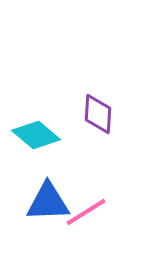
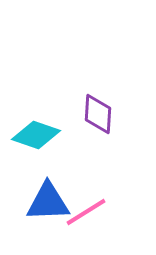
cyan diamond: rotated 21 degrees counterclockwise
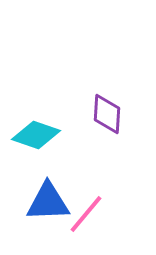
purple diamond: moved 9 px right
pink line: moved 2 px down; rotated 18 degrees counterclockwise
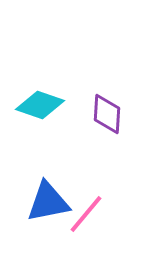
cyan diamond: moved 4 px right, 30 px up
blue triangle: rotated 9 degrees counterclockwise
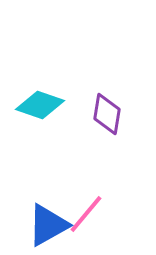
purple diamond: rotated 6 degrees clockwise
blue triangle: moved 23 px down; rotated 18 degrees counterclockwise
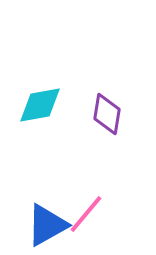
cyan diamond: rotated 30 degrees counterclockwise
blue triangle: moved 1 px left
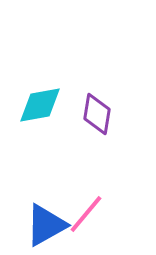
purple diamond: moved 10 px left
blue triangle: moved 1 px left
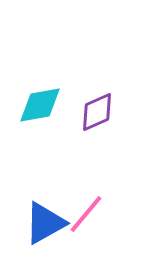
purple diamond: moved 2 px up; rotated 57 degrees clockwise
blue triangle: moved 1 px left, 2 px up
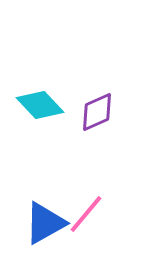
cyan diamond: rotated 57 degrees clockwise
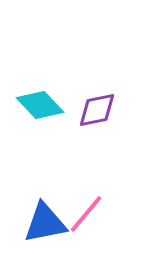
purple diamond: moved 2 px up; rotated 12 degrees clockwise
blue triangle: rotated 18 degrees clockwise
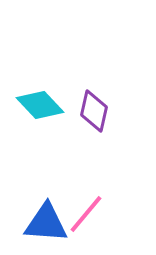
purple diamond: moved 3 px left, 1 px down; rotated 66 degrees counterclockwise
blue triangle: moved 1 px right; rotated 15 degrees clockwise
